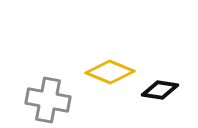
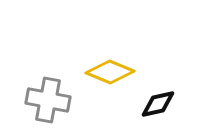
black diamond: moved 2 px left, 14 px down; rotated 21 degrees counterclockwise
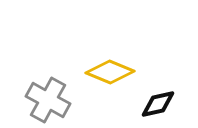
gray cross: rotated 18 degrees clockwise
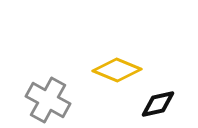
yellow diamond: moved 7 px right, 2 px up
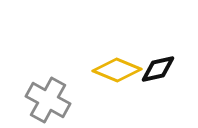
black diamond: moved 35 px up
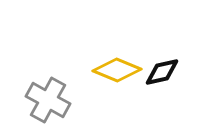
black diamond: moved 4 px right, 3 px down
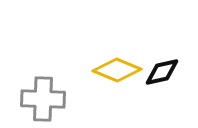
gray cross: moved 5 px left, 1 px up; rotated 27 degrees counterclockwise
